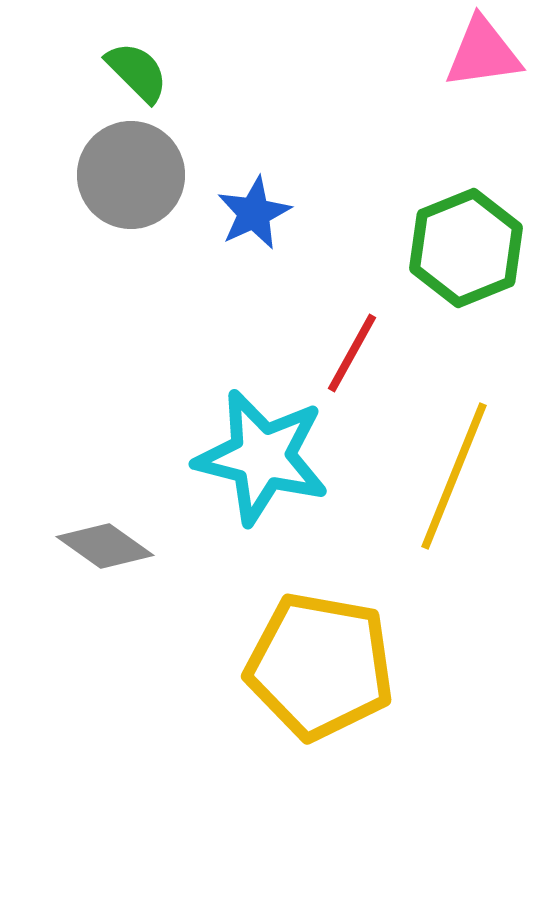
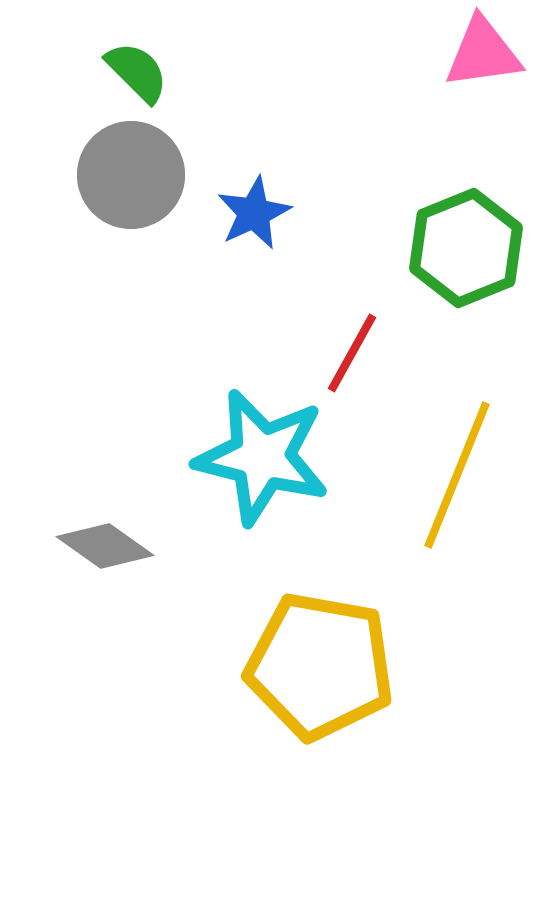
yellow line: moved 3 px right, 1 px up
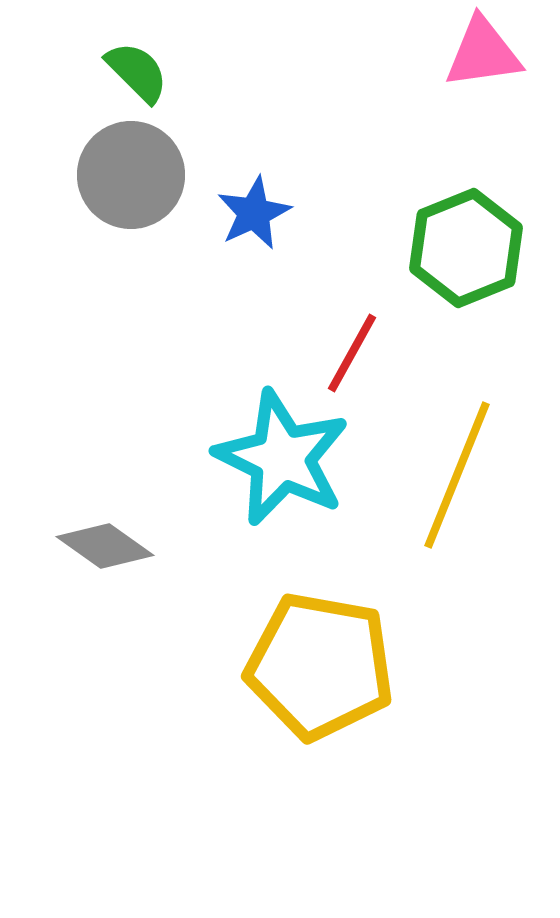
cyan star: moved 20 px right, 1 px down; rotated 12 degrees clockwise
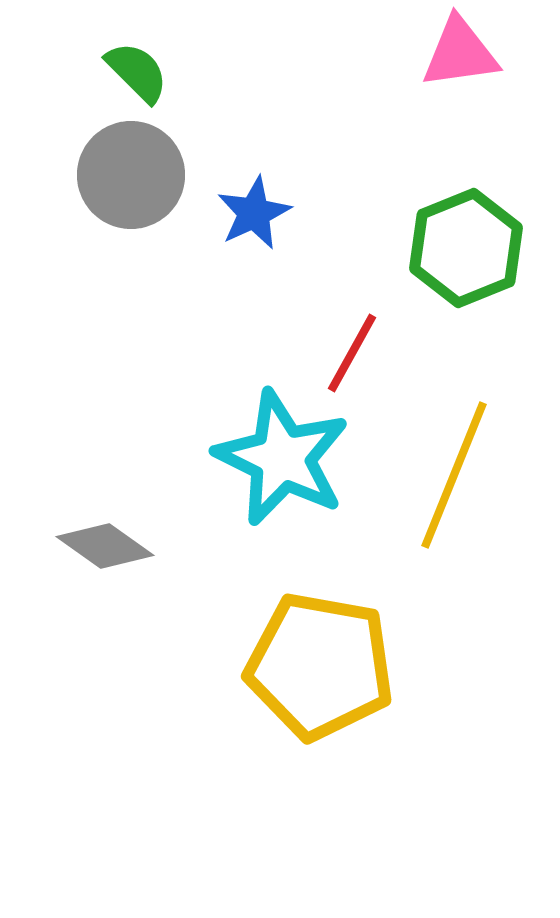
pink triangle: moved 23 px left
yellow line: moved 3 px left
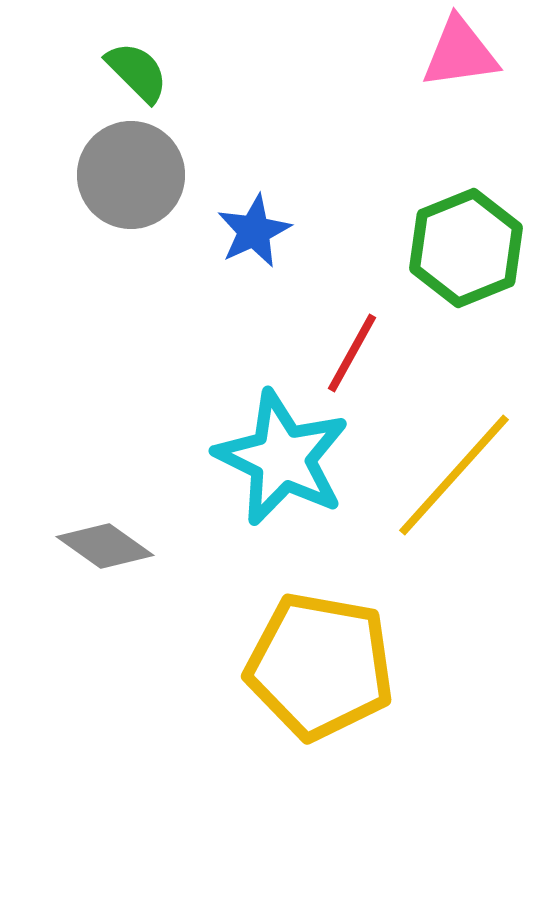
blue star: moved 18 px down
yellow line: rotated 20 degrees clockwise
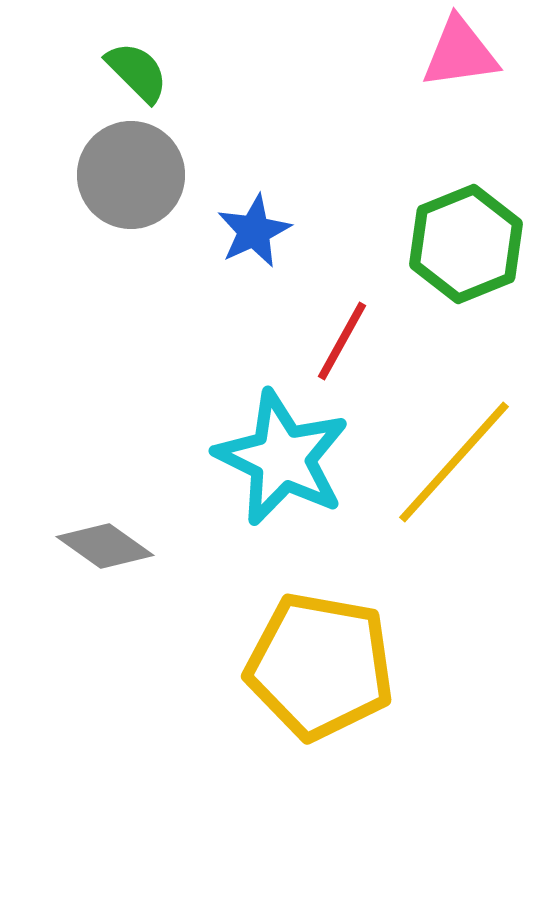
green hexagon: moved 4 px up
red line: moved 10 px left, 12 px up
yellow line: moved 13 px up
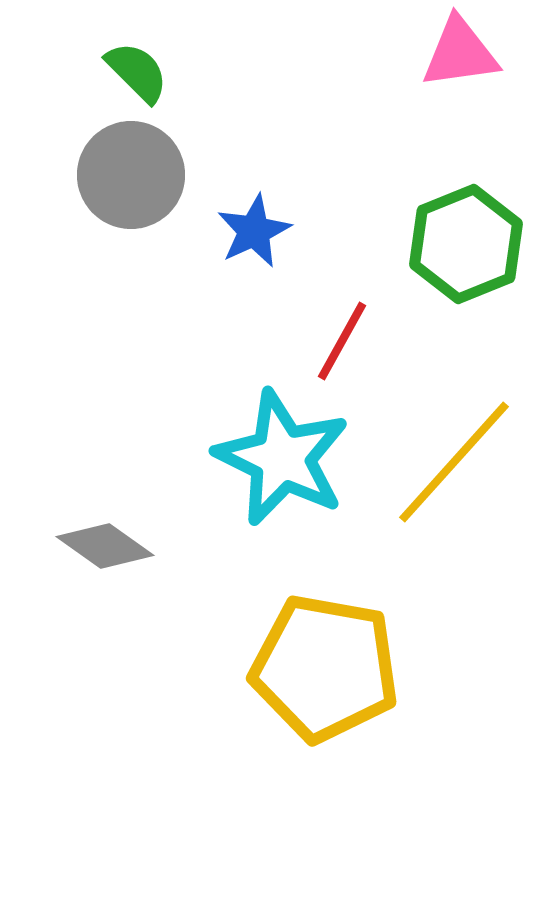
yellow pentagon: moved 5 px right, 2 px down
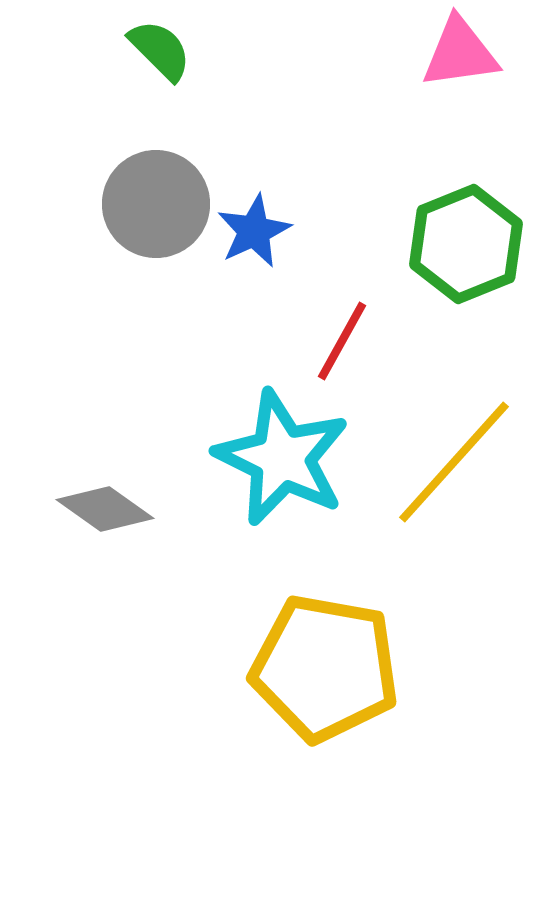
green semicircle: moved 23 px right, 22 px up
gray circle: moved 25 px right, 29 px down
gray diamond: moved 37 px up
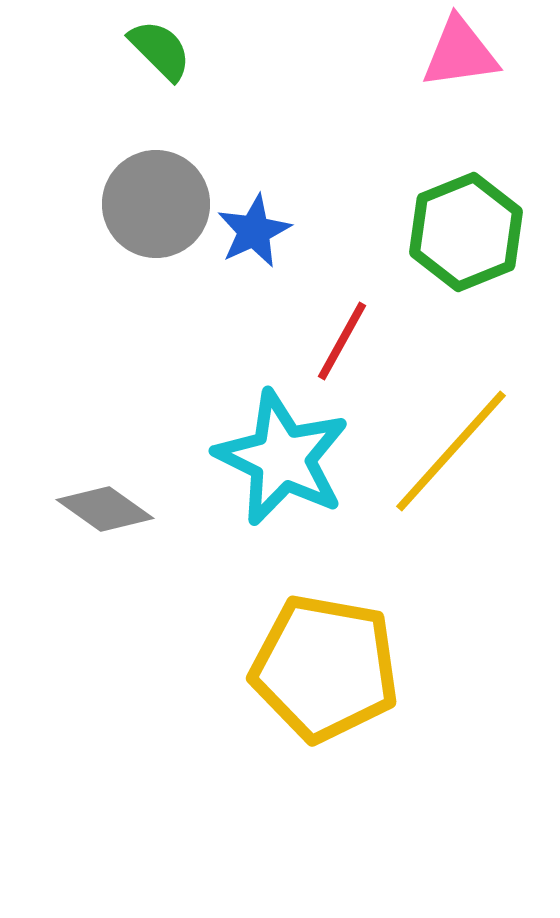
green hexagon: moved 12 px up
yellow line: moved 3 px left, 11 px up
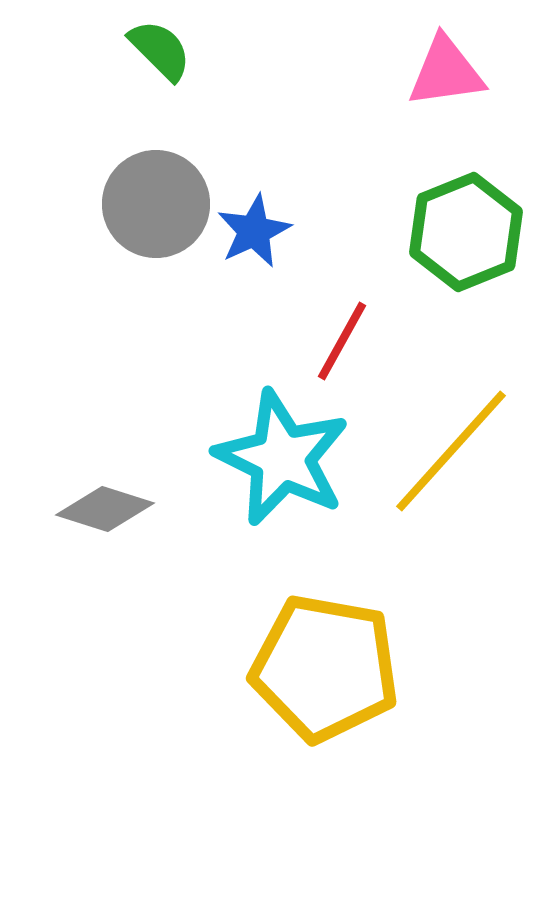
pink triangle: moved 14 px left, 19 px down
gray diamond: rotated 18 degrees counterclockwise
